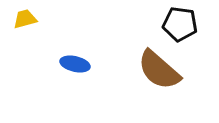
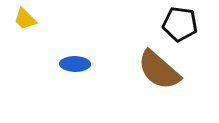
yellow trapezoid: rotated 120 degrees counterclockwise
blue ellipse: rotated 12 degrees counterclockwise
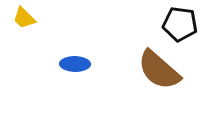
yellow trapezoid: moved 1 px left, 1 px up
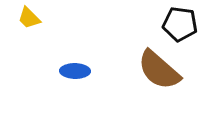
yellow trapezoid: moved 5 px right
blue ellipse: moved 7 px down
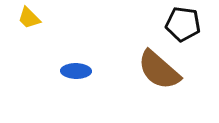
black pentagon: moved 3 px right
blue ellipse: moved 1 px right
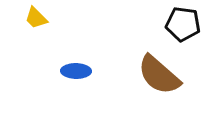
yellow trapezoid: moved 7 px right
brown semicircle: moved 5 px down
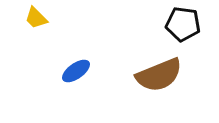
blue ellipse: rotated 36 degrees counterclockwise
brown semicircle: rotated 63 degrees counterclockwise
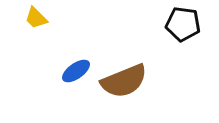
brown semicircle: moved 35 px left, 6 px down
